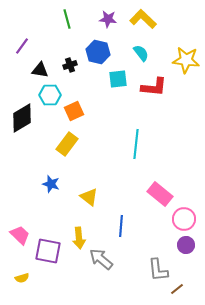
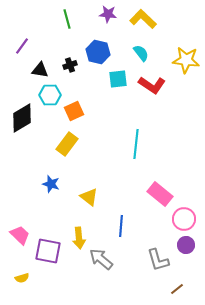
purple star: moved 5 px up
red L-shape: moved 2 px left, 2 px up; rotated 28 degrees clockwise
gray L-shape: moved 10 px up; rotated 10 degrees counterclockwise
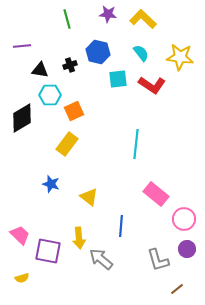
purple line: rotated 48 degrees clockwise
yellow star: moved 6 px left, 3 px up
pink rectangle: moved 4 px left
purple circle: moved 1 px right, 4 px down
